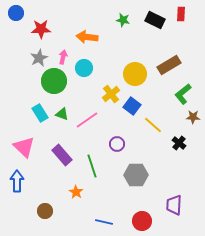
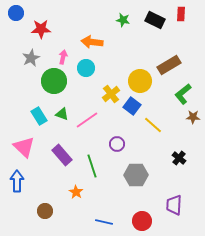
orange arrow: moved 5 px right, 5 px down
gray star: moved 8 px left
cyan circle: moved 2 px right
yellow circle: moved 5 px right, 7 px down
cyan rectangle: moved 1 px left, 3 px down
black cross: moved 15 px down
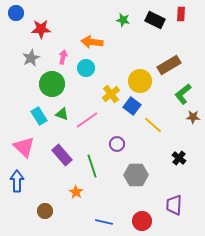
green circle: moved 2 px left, 3 px down
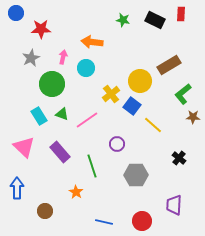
purple rectangle: moved 2 px left, 3 px up
blue arrow: moved 7 px down
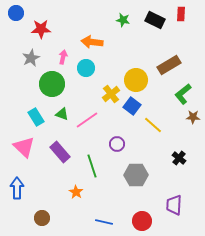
yellow circle: moved 4 px left, 1 px up
cyan rectangle: moved 3 px left, 1 px down
brown circle: moved 3 px left, 7 px down
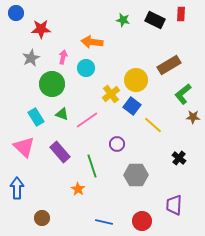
orange star: moved 2 px right, 3 px up
